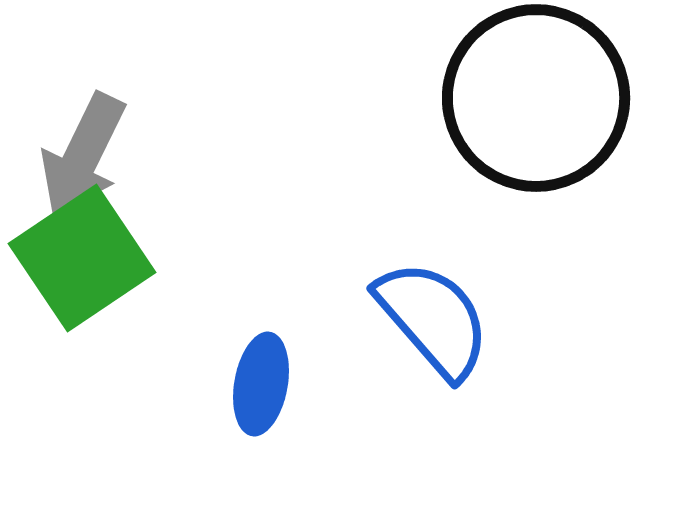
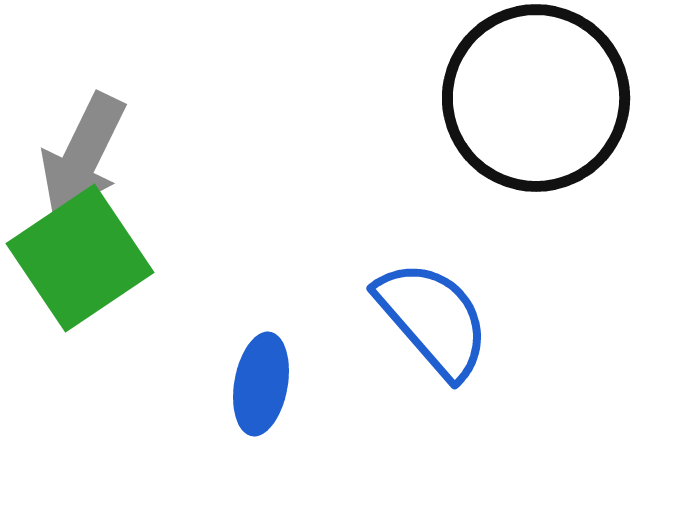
green square: moved 2 px left
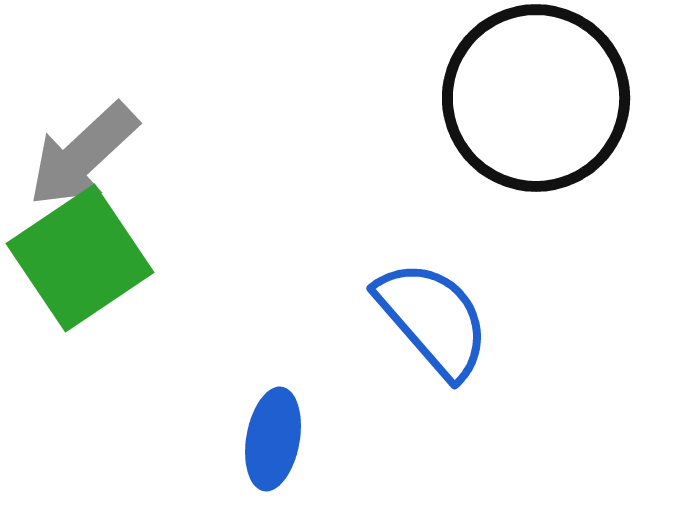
gray arrow: rotated 21 degrees clockwise
blue ellipse: moved 12 px right, 55 px down
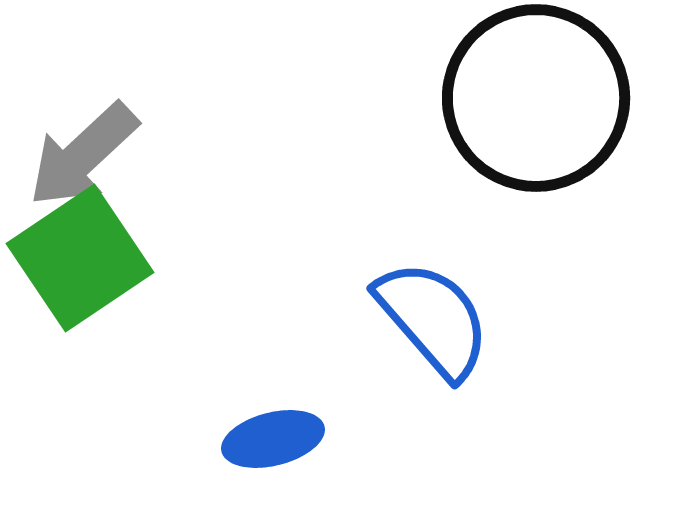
blue ellipse: rotated 66 degrees clockwise
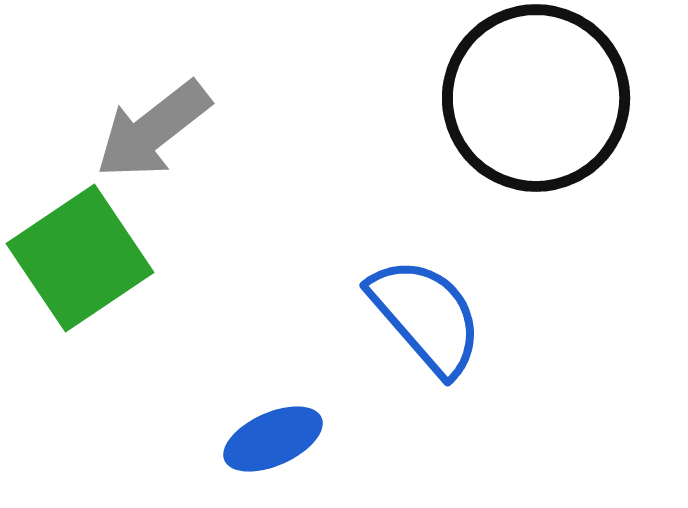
gray arrow: moved 70 px right, 25 px up; rotated 5 degrees clockwise
blue semicircle: moved 7 px left, 3 px up
blue ellipse: rotated 10 degrees counterclockwise
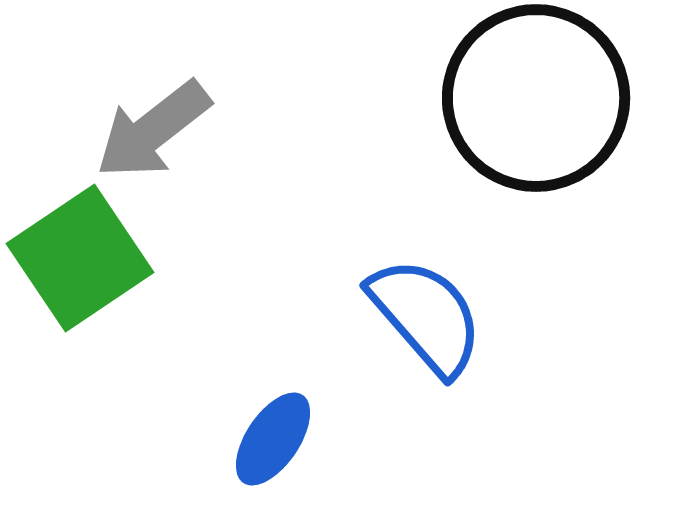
blue ellipse: rotated 32 degrees counterclockwise
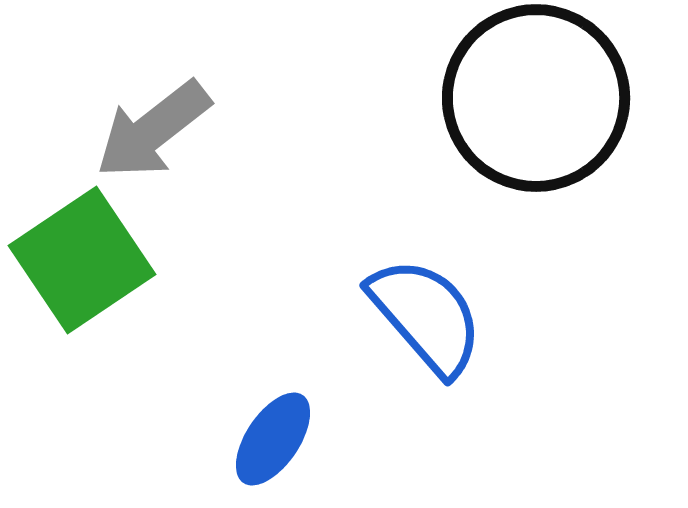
green square: moved 2 px right, 2 px down
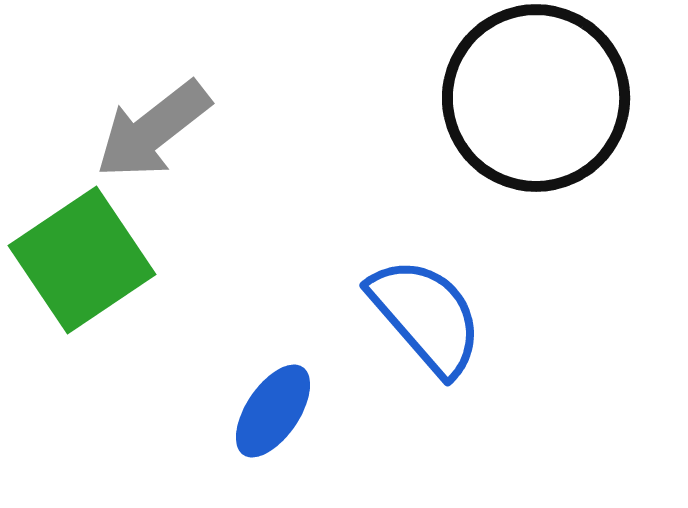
blue ellipse: moved 28 px up
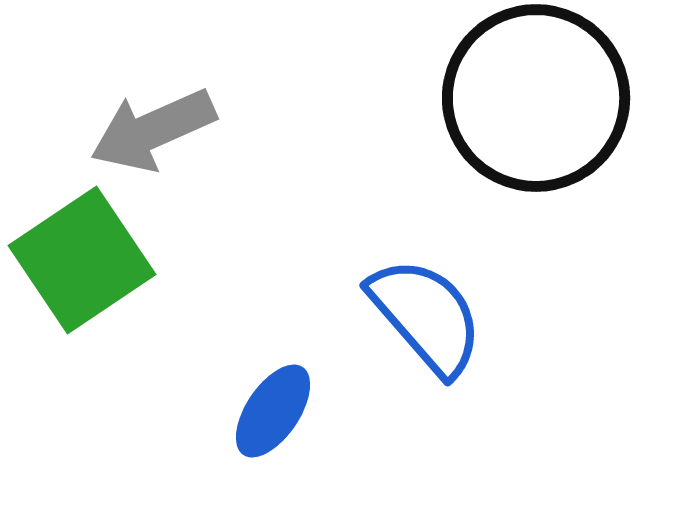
gray arrow: rotated 14 degrees clockwise
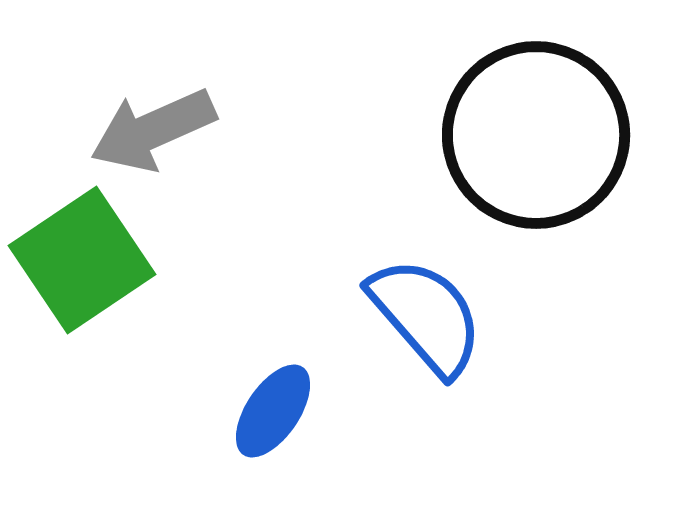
black circle: moved 37 px down
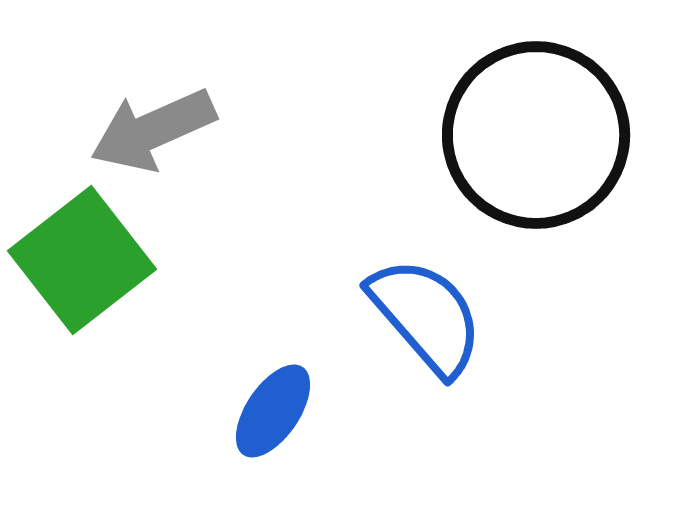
green square: rotated 4 degrees counterclockwise
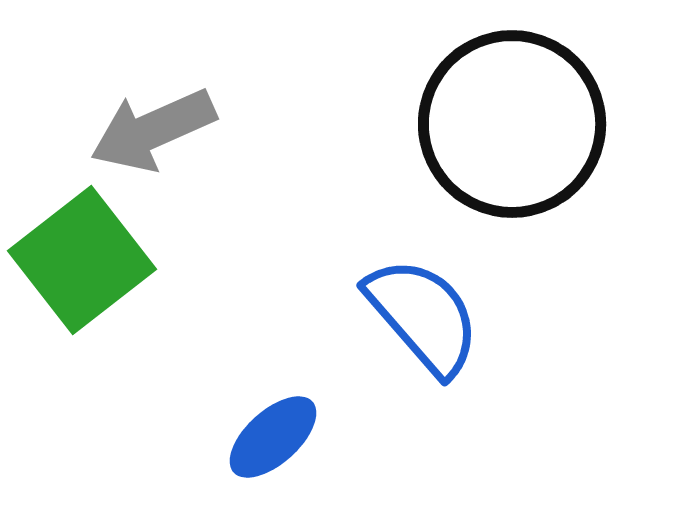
black circle: moved 24 px left, 11 px up
blue semicircle: moved 3 px left
blue ellipse: moved 26 px down; rotated 14 degrees clockwise
